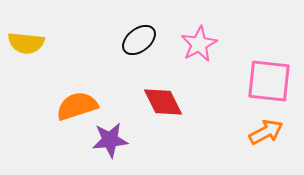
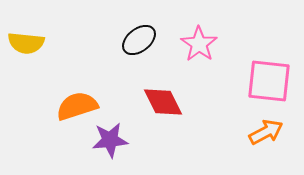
pink star: rotated 9 degrees counterclockwise
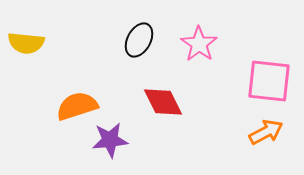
black ellipse: rotated 24 degrees counterclockwise
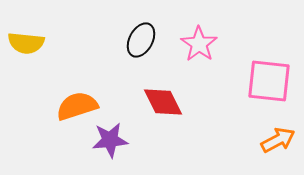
black ellipse: moved 2 px right
orange arrow: moved 12 px right, 8 px down
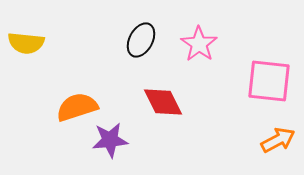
orange semicircle: moved 1 px down
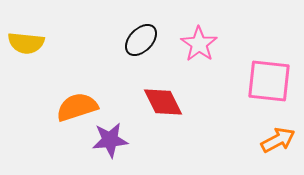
black ellipse: rotated 16 degrees clockwise
